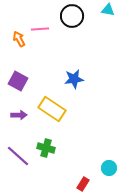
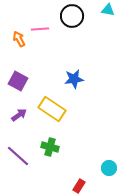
purple arrow: rotated 35 degrees counterclockwise
green cross: moved 4 px right, 1 px up
red rectangle: moved 4 px left, 2 px down
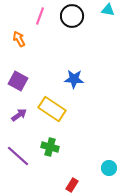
pink line: moved 13 px up; rotated 66 degrees counterclockwise
blue star: rotated 12 degrees clockwise
red rectangle: moved 7 px left, 1 px up
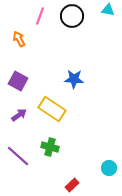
red rectangle: rotated 16 degrees clockwise
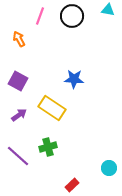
yellow rectangle: moved 1 px up
green cross: moved 2 px left; rotated 30 degrees counterclockwise
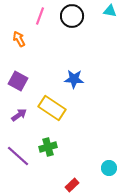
cyan triangle: moved 2 px right, 1 px down
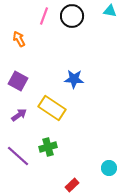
pink line: moved 4 px right
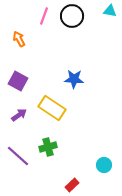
cyan circle: moved 5 px left, 3 px up
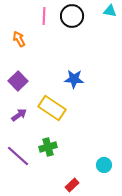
pink line: rotated 18 degrees counterclockwise
purple square: rotated 18 degrees clockwise
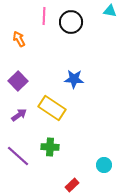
black circle: moved 1 px left, 6 px down
green cross: moved 2 px right; rotated 18 degrees clockwise
